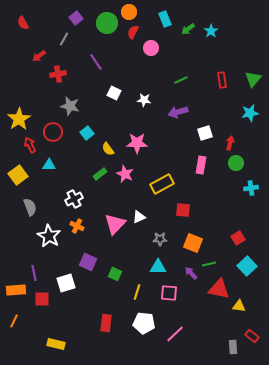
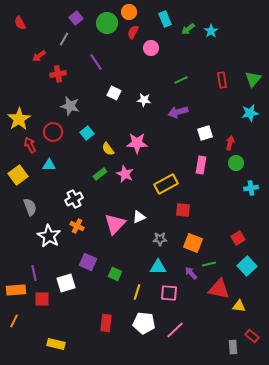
red semicircle at (23, 23): moved 3 px left
yellow rectangle at (162, 184): moved 4 px right
pink line at (175, 334): moved 4 px up
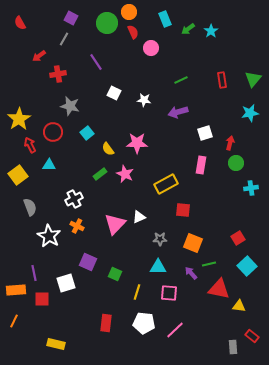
purple square at (76, 18): moved 5 px left; rotated 24 degrees counterclockwise
red semicircle at (133, 32): rotated 128 degrees clockwise
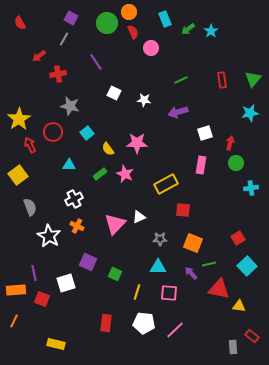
cyan triangle at (49, 165): moved 20 px right
red square at (42, 299): rotated 21 degrees clockwise
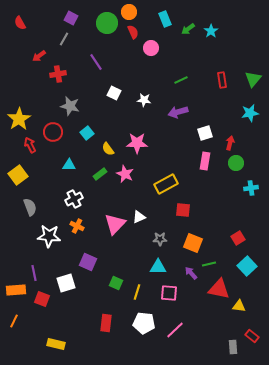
pink rectangle at (201, 165): moved 4 px right, 4 px up
white star at (49, 236): rotated 25 degrees counterclockwise
green square at (115, 274): moved 1 px right, 9 px down
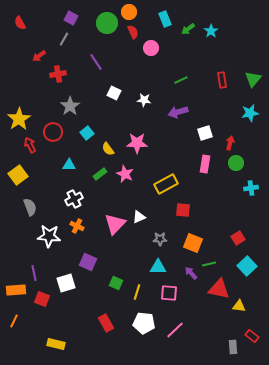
gray star at (70, 106): rotated 24 degrees clockwise
pink rectangle at (205, 161): moved 3 px down
red rectangle at (106, 323): rotated 36 degrees counterclockwise
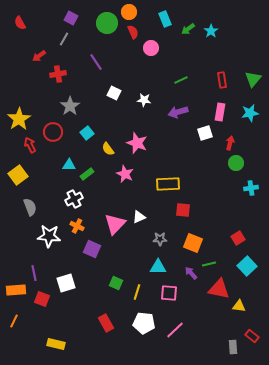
pink star at (137, 143): rotated 20 degrees clockwise
pink rectangle at (205, 164): moved 15 px right, 52 px up
green rectangle at (100, 174): moved 13 px left
yellow rectangle at (166, 184): moved 2 px right; rotated 25 degrees clockwise
purple square at (88, 262): moved 4 px right, 13 px up
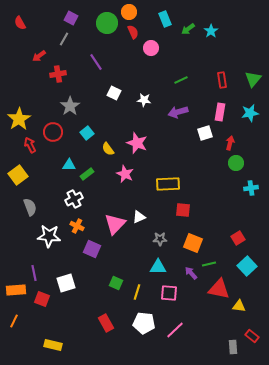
yellow rectangle at (56, 344): moved 3 px left, 1 px down
